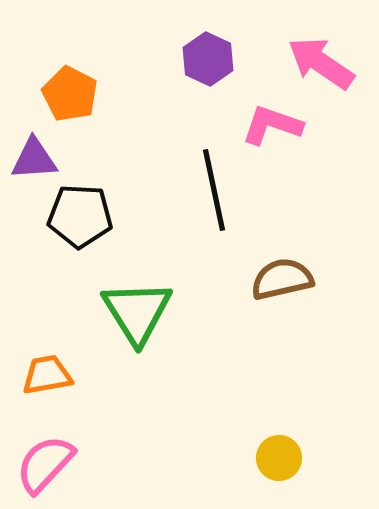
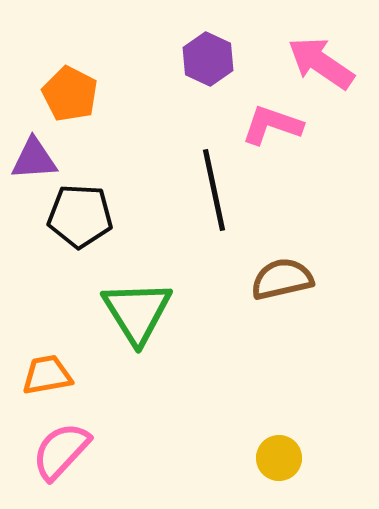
pink semicircle: moved 16 px right, 13 px up
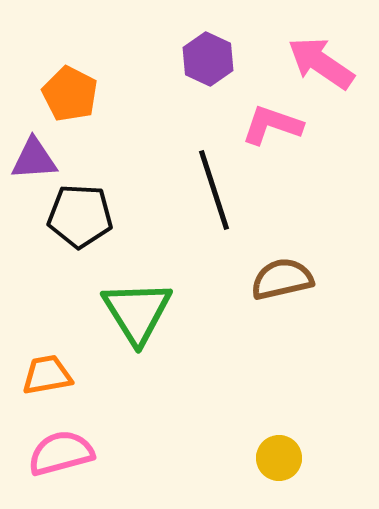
black line: rotated 6 degrees counterclockwise
pink semicircle: moved 2 px down; rotated 32 degrees clockwise
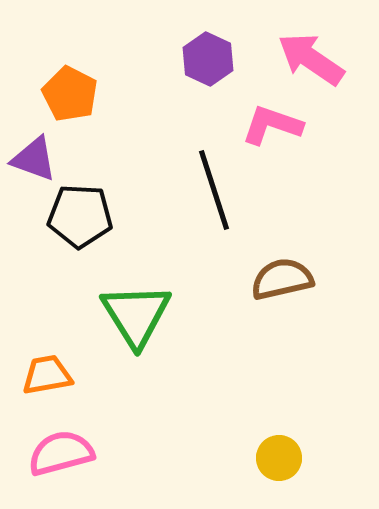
pink arrow: moved 10 px left, 4 px up
purple triangle: rotated 24 degrees clockwise
green triangle: moved 1 px left, 3 px down
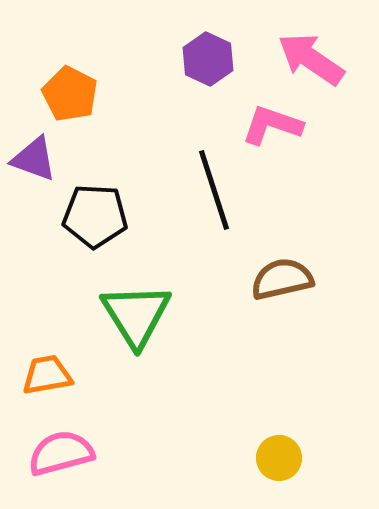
black pentagon: moved 15 px right
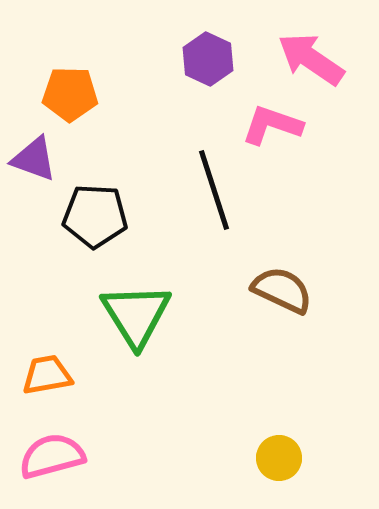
orange pentagon: rotated 26 degrees counterclockwise
brown semicircle: moved 11 px down; rotated 38 degrees clockwise
pink semicircle: moved 9 px left, 3 px down
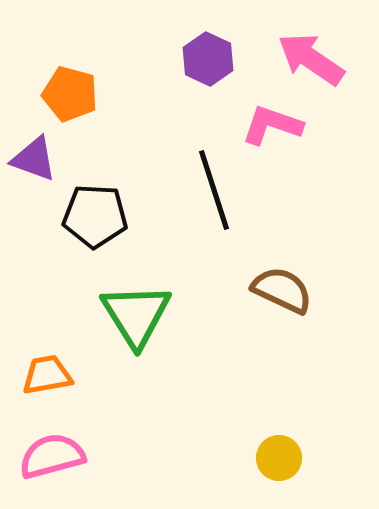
orange pentagon: rotated 14 degrees clockwise
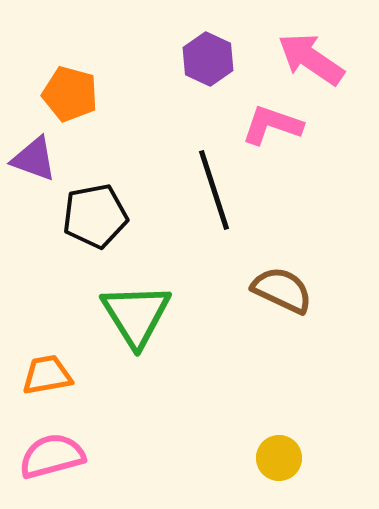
black pentagon: rotated 14 degrees counterclockwise
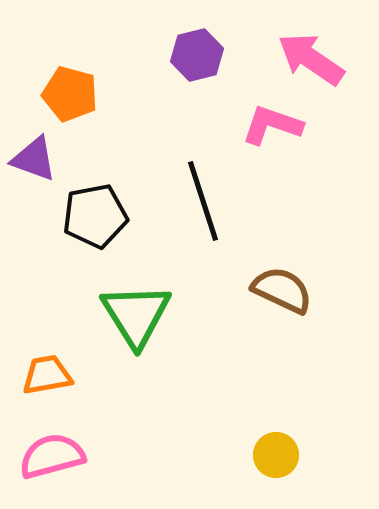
purple hexagon: moved 11 px left, 4 px up; rotated 21 degrees clockwise
black line: moved 11 px left, 11 px down
yellow circle: moved 3 px left, 3 px up
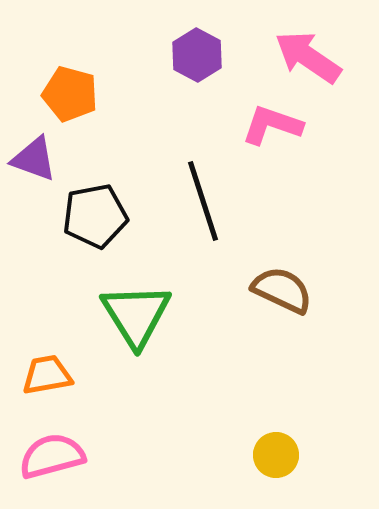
purple hexagon: rotated 18 degrees counterclockwise
pink arrow: moved 3 px left, 2 px up
